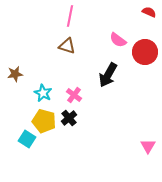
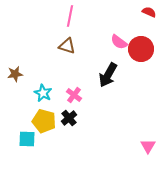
pink semicircle: moved 1 px right, 2 px down
red circle: moved 4 px left, 3 px up
cyan square: rotated 30 degrees counterclockwise
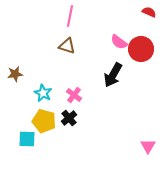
black arrow: moved 5 px right
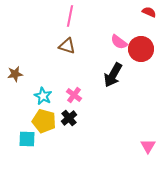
cyan star: moved 3 px down
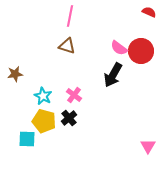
pink semicircle: moved 6 px down
red circle: moved 2 px down
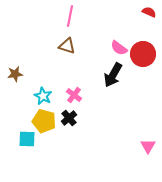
red circle: moved 2 px right, 3 px down
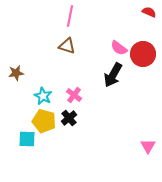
brown star: moved 1 px right, 1 px up
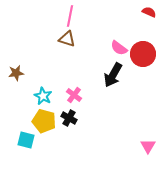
brown triangle: moved 7 px up
black cross: rotated 21 degrees counterclockwise
cyan square: moved 1 px left, 1 px down; rotated 12 degrees clockwise
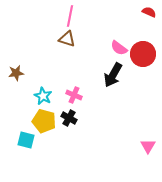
pink cross: rotated 14 degrees counterclockwise
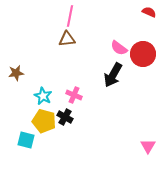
brown triangle: rotated 24 degrees counterclockwise
black cross: moved 4 px left, 1 px up
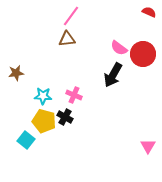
pink line: moved 1 px right; rotated 25 degrees clockwise
cyan star: rotated 24 degrees counterclockwise
cyan square: rotated 24 degrees clockwise
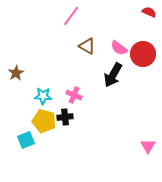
brown triangle: moved 20 px right, 7 px down; rotated 36 degrees clockwise
brown star: rotated 21 degrees counterclockwise
black cross: rotated 35 degrees counterclockwise
cyan square: rotated 30 degrees clockwise
